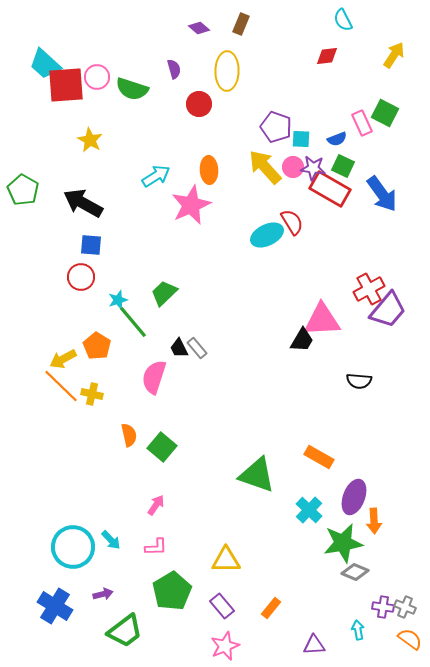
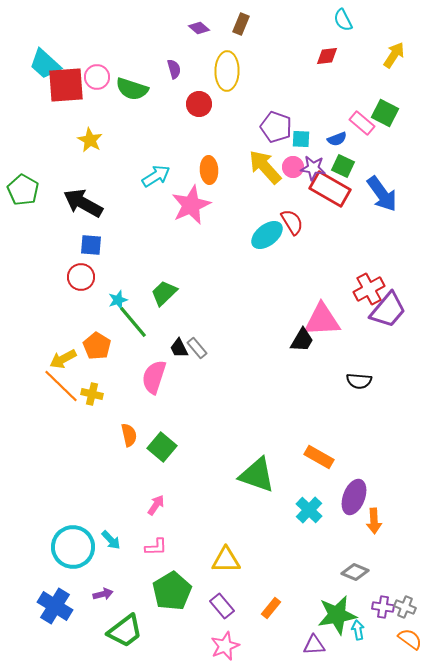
pink rectangle at (362, 123): rotated 25 degrees counterclockwise
cyan ellipse at (267, 235): rotated 12 degrees counterclockwise
green star at (343, 543): moved 6 px left, 72 px down
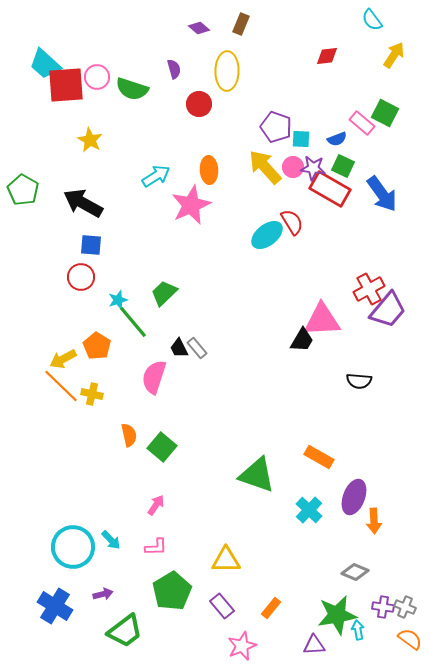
cyan semicircle at (343, 20): moved 29 px right; rotated 10 degrees counterclockwise
pink star at (225, 646): moved 17 px right
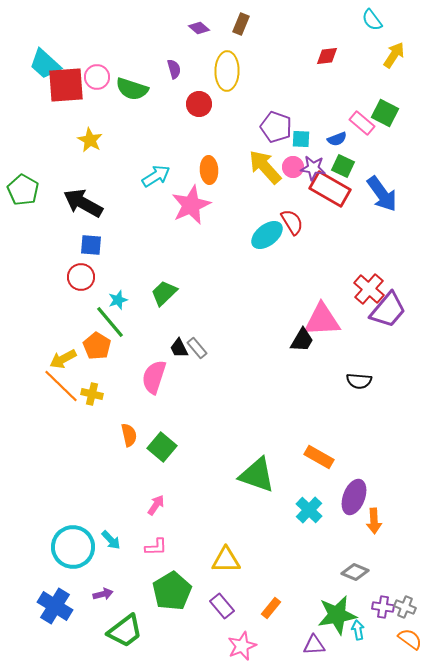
red cross at (369, 289): rotated 20 degrees counterclockwise
green line at (133, 322): moved 23 px left
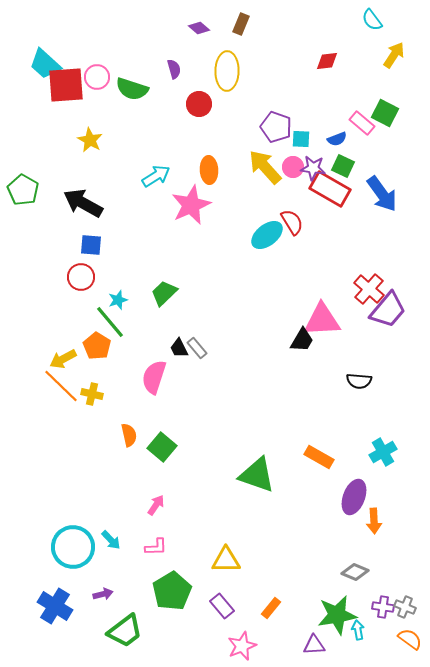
red diamond at (327, 56): moved 5 px down
cyan cross at (309, 510): moved 74 px right, 58 px up; rotated 16 degrees clockwise
